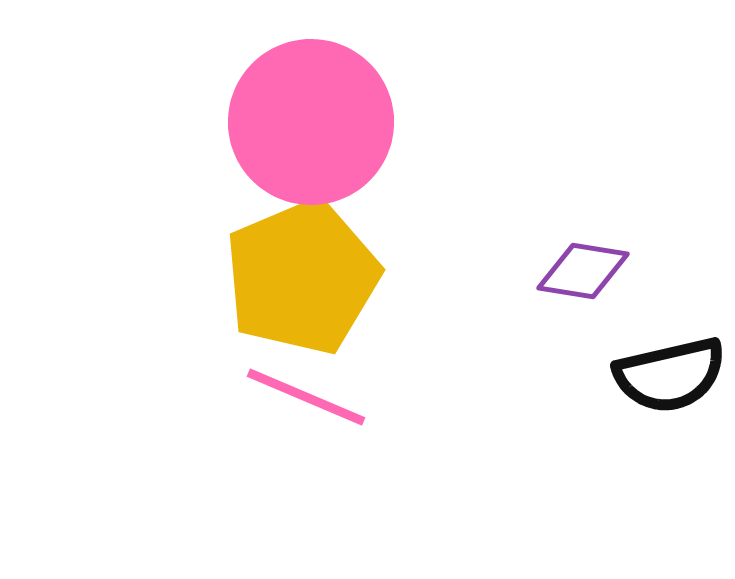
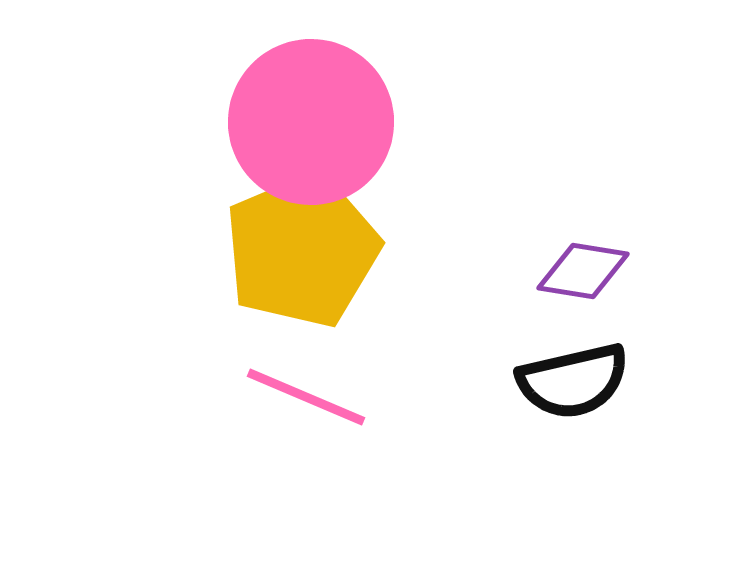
yellow pentagon: moved 27 px up
black semicircle: moved 97 px left, 6 px down
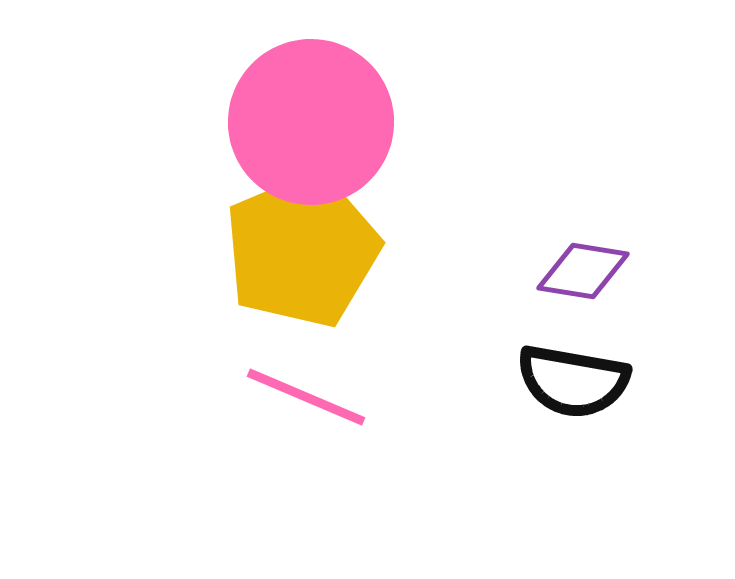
black semicircle: rotated 23 degrees clockwise
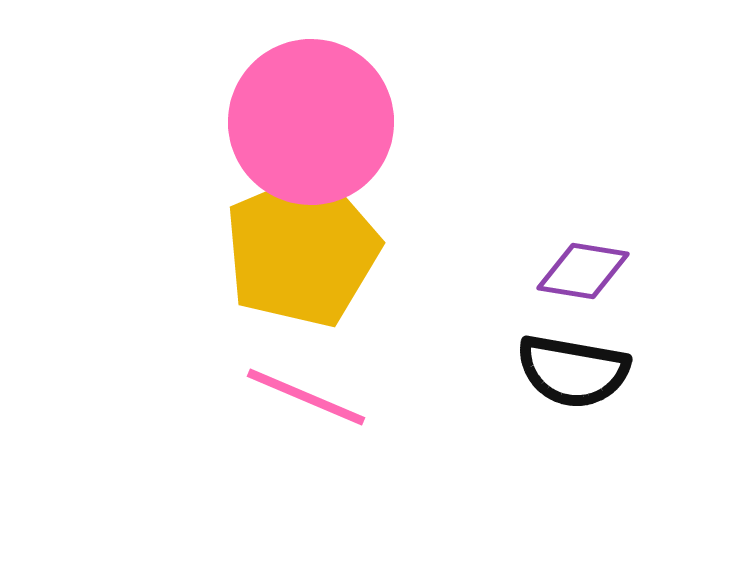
black semicircle: moved 10 px up
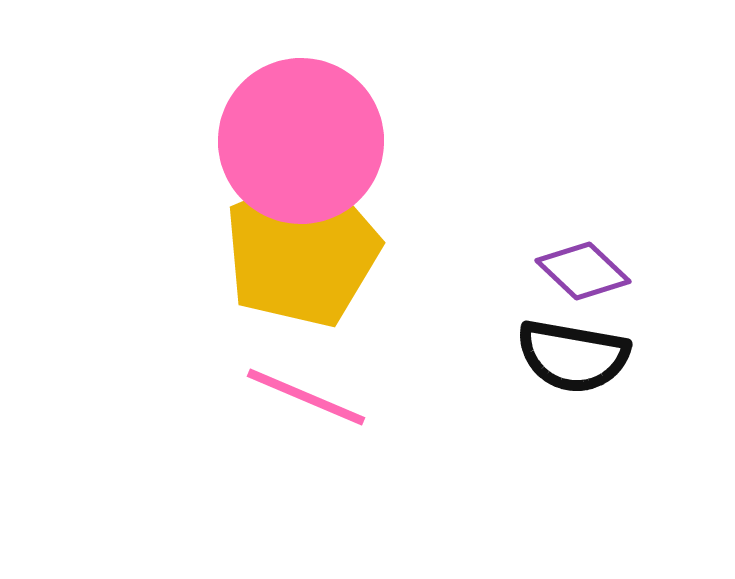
pink circle: moved 10 px left, 19 px down
purple diamond: rotated 34 degrees clockwise
black semicircle: moved 15 px up
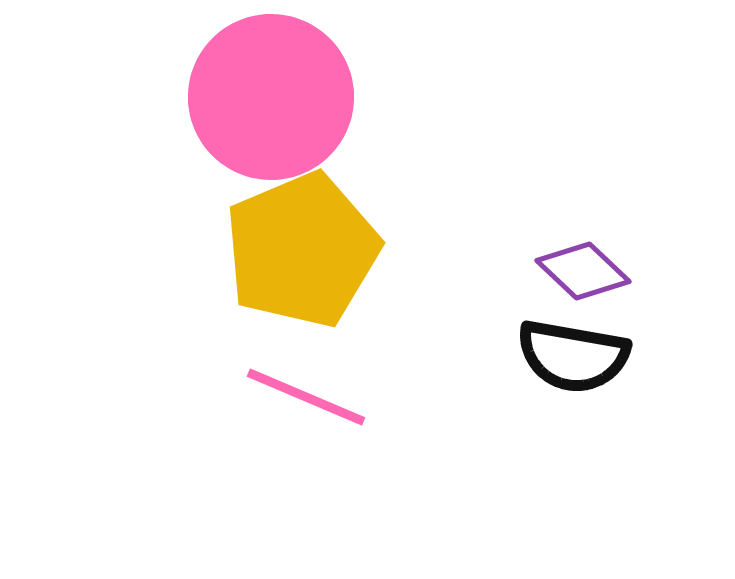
pink circle: moved 30 px left, 44 px up
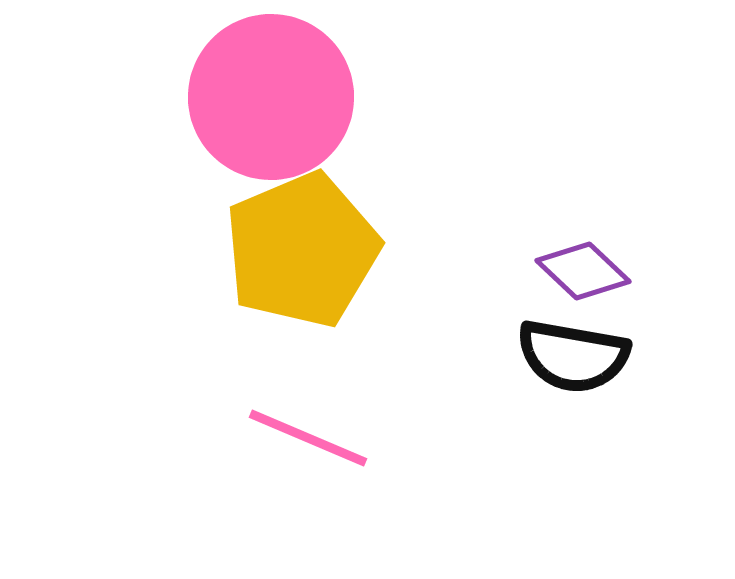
pink line: moved 2 px right, 41 px down
